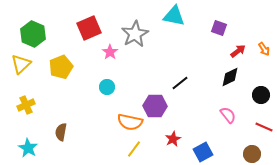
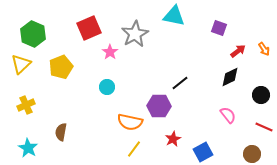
purple hexagon: moved 4 px right
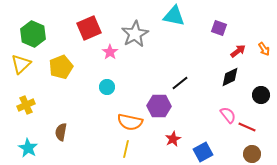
red line: moved 17 px left
yellow line: moved 8 px left; rotated 24 degrees counterclockwise
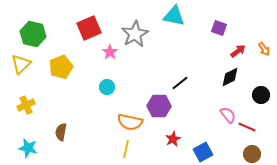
green hexagon: rotated 10 degrees counterclockwise
cyan star: rotated 18 degrees counterclockwise
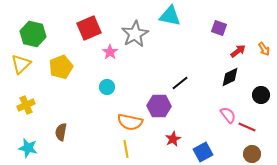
cyan triangle: moved 4 px left
yellow line: rotated 24 degrees counterclockwise
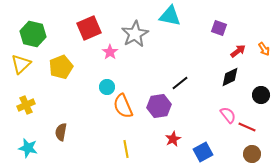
purple hexagon: rotated 10 degrees counterclockwise
orange semicircle: moved 7 px left, 16 px up; rotated 55 degrees clockwise
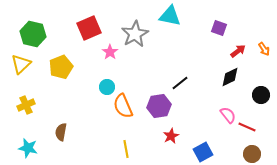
red star: moved 2 px left, 3 px up
